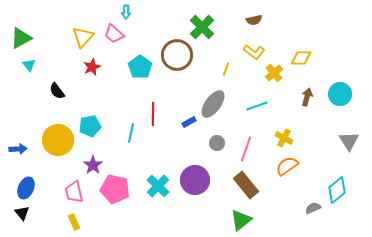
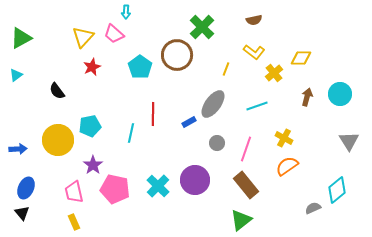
cyan triangle at (29, 65): moved 13 px left, 10 px down; rotated 32 degrees clockwise
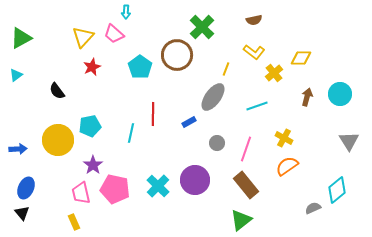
gray ellipse at (213, 104): moved 7 px up
pink trapezoid at (74, 192): moved 7 px right, 1 px down
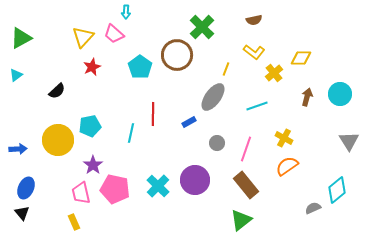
black semicircle at (57, 91): rotated 96 degrees counterclockwise
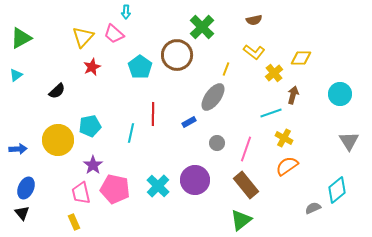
brown arrow at (307, 97): moved 14 px left, 2 px up
cyan line at (257, 106): moved 14 px right, 7 px down
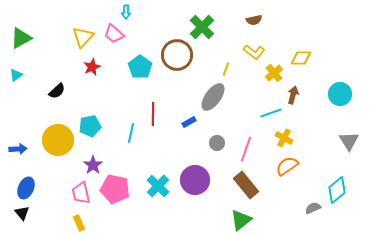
yellow rectangle at (74, 222): moved 5 px right, 1 px down
